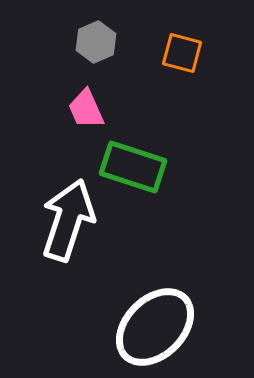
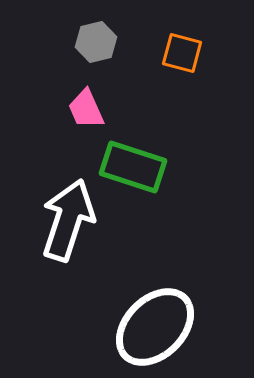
gray hexagon: rotated 9 degrees clockwise
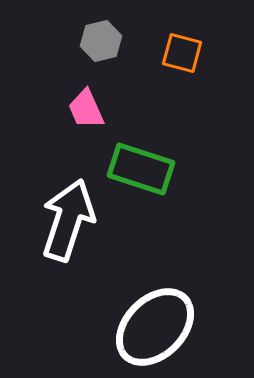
gray hexagon: moved 5 px right, 1 px up
green rectangle: moved 8 px right, 2 px down
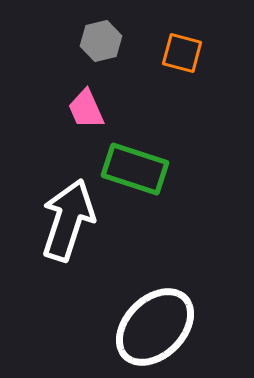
green rectangle: moved 6 px left
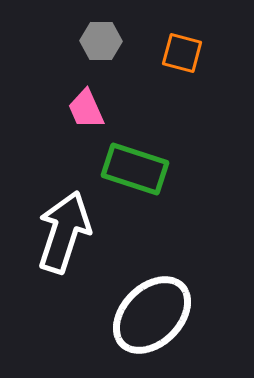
gray hexagon: rotated 15 degrees clockwise
white arrow: moved 4 px left, 12 px down
white ellipse: moved 3 px left, 12 px up
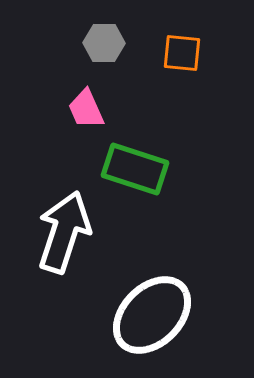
gray hexagon: moved 3 px right, 2 px down
orange square: rotated 9 degrees counterclockwise
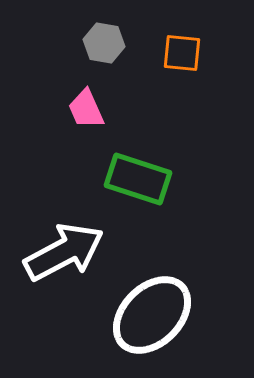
gray hexagon: rotated 9 degrees clockwise
green rectangle: moved 3 px right, 10 px down
white arrow: moved 20 px down; rotated 44 degrees clockwise
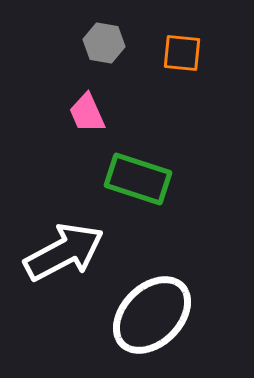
pink trapezoid: moved 1 px right, 4 px down
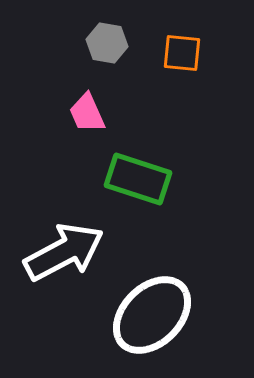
gray hexagon: moved 3 px right
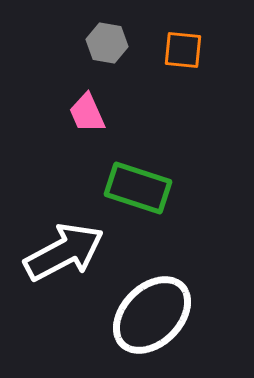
orange square: moved 1 px right, 3 px up
green rectangle: moved 9 px down
